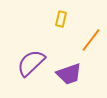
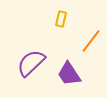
orange line: moved 1 px down
purple trapezoid: rotated 76 degrees clockwise
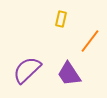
orange line: moved 1 px left
purple semicircle: moved 4 px left, 7 px down
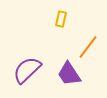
orange line: moved 2 px left, 6 px down
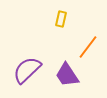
purple trapezoid: moved 2 px left, 1 px down
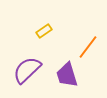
yellow rectangle: moved 17 px left, 12 px down; rotated 42 degrees clockwise
purple trapezoid: rotated 16 degrees clockwise
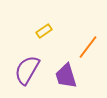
purple semicircle: rotated 16 degrees counterclockwise
purple trapezoid: moved 1 px left, 1 px down
